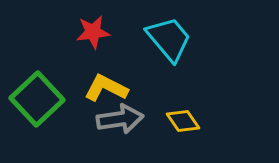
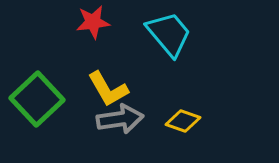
red star: moved 10 px up
cyan trapezoid: moved 5 px up
yellow L-shape: moved 2 px right, 1 px down; rotated 147 degrees counterclockwise
yellow diamond: rotated 36 degrees counterclockwise
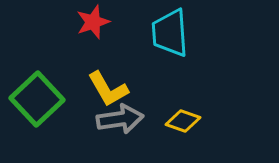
red star: rotated 12 degrees counterclockwise
cyan trapezoid: moved 1 px right, 1 px up; rotated 144 degrees counterclockwise
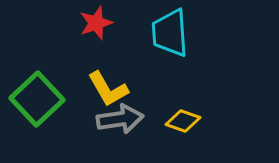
red star: moved 3 px right, 1 px down
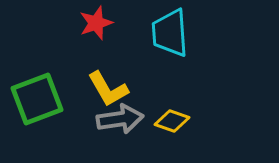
green square: rotated 22 degrees clockwise
yellow diamond: moved 11 px left
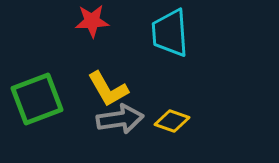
red star: moved 4 px left, 2 px up; rotated 16 degrees clockwise
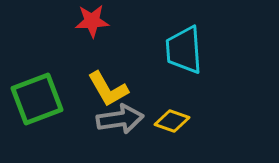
cyan trapezoid: moved 14 px right, 17 px down
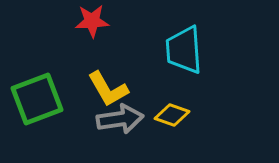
yellow diamond: moved 6 px up
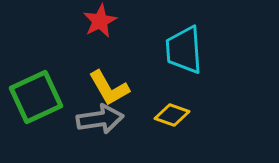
red star: moved 8 px right; rotated 24 degrees counterclockwise
yellow L-shape: moved 1 px right, 1 px up
green square: moved 1 px left, 2 px up; rotated 4 degrees counterclockwise
gray arrow: moved 20 px left
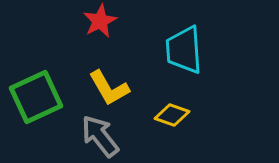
gray arrow: moved 17 px down; rotated 120 degrees counterclockwise
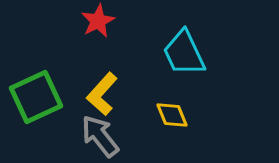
red star: moved 2 px left
cyan trapezoid: moved 3 px down; rotated 21 degrees counterclockwise
yellow L-shape: moved 7 px left, 6 px down; rotated 72 degrees clockwise
yellow diamond: rotated 48 degrees clockwise
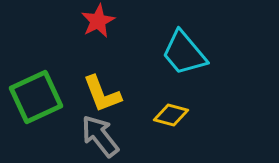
cyan trapezoid: rotated 15 degrees counterclockwise
yellow L-shape: rotated 63 degrees counterclockwise
yellow diamond: moved 1 px left; rotated 52 degrees counterclockwise
